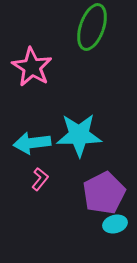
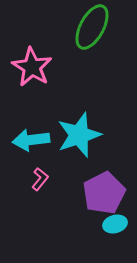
green ellipse: rotated 9 degrees clockwise
cyan star: rotated 18 degrees counterclockwise
cyan arrow: moved 1 px left, 3 px up
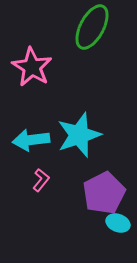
pink L-shape: moved 1 px right, 1 px down
cyan ellipse: moved 3 px right, 1 px up; rotated 35 degrees clockwise
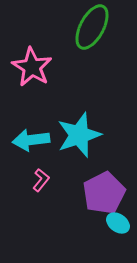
cyan ellipse: rotated 15 degrees clockwise
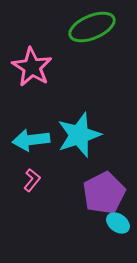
green ellipse: rotated 39 degrees clockwise
pink L-shape: moved 9 px left
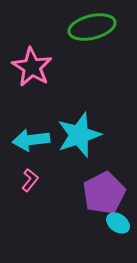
green ellipse: rotated 9 degrees clockwise
pink L-shape: moved 2 px left
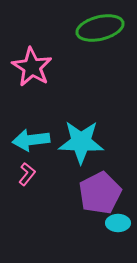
green ellipse: moved 8 px right, 1 px down
cyan star: moved 2 px right, 7 px down; rotated 21 degrees clockwise
pink L-shape: moved 3 px left, 6 px up
purple pentagon: moved 4 px left
cyan ellipse: rotated 35 degrees counterclockwise
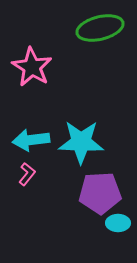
purple pentagon: rotated 24 degrees clockwise
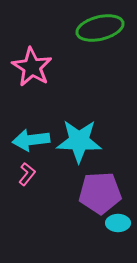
cyan star: moved 2 px left, 1 px up
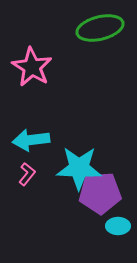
cyan star: moved 27 px down
cyan ellipse: moved 3 px down
